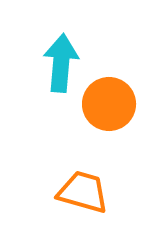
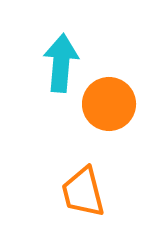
orange trapezoid: rotated 120 degrees counterclockwise
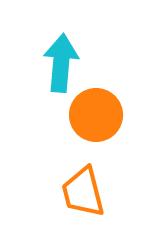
orange circle: moved 13 px left, 11 px down
